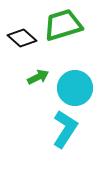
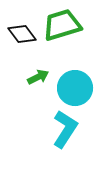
green trapezoid: moved 1 px left
black diamond: moved 4 px up; rotated 12 degrees clockwise
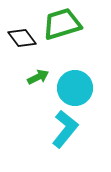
green trapezoid: moved 1 px up
black diamond: moved 4 px down
cyan L-shape: rotated 6 degrees clockwise
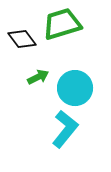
black diamond: moved 1 px down
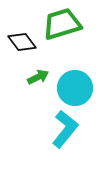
black diamond: moved 3 px down
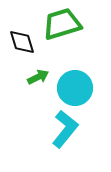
black diamond: rotated 20 degrees clockwise
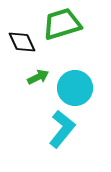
black diamond: rotated 8 degrees counterclockwise
cyan L-shape: moved 3 px left
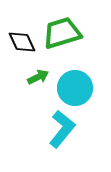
green trapezoid: moved 9 px down
